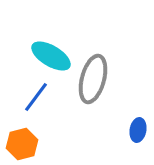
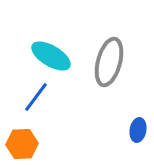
gray ellipse: moved 16 px right, 17 px up
orange hexagon: rotated 12 degrees clockwise
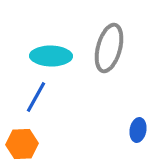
cyan ellipse: rotated 30 degrees counterclockwise
gray ellipse: moved 14 px up
blue line: rotated 8 degrees counterclockwise
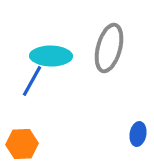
blue line: moved 4 px left, 16 px up
blue ellipse: moved 4 px down
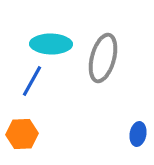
gray ellipse: moved 6 px left, 10 px down
cyan ellipse: moved 12 px up
orange hexagon: moved 10 px up
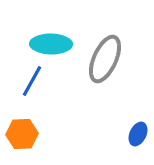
gray ellipse: moved 2 px right, 1 px down; rotated 9 degrees clockwise
blue ellipse: rotated 15 degrees clockwise
